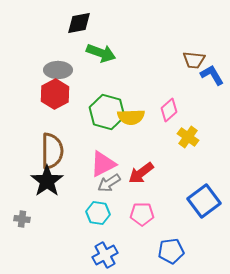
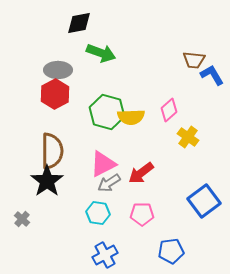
gray cross: rotated 35 degrees clockwise
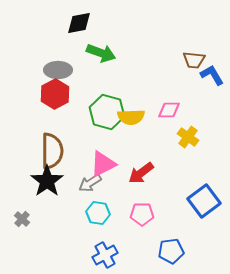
pink diamond: rotated 40 degrees clockwise
gray arrow: moved 19 px left
